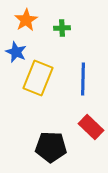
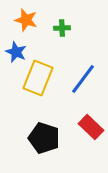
orange star: rotated 25 degrees counterclockwise
blue line: rotated 36 degrees clockwise
black pentagon: moved 7 px left, 9 px up; rotated 16 degrees clockwise
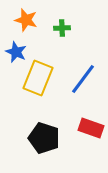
red rectangle: moved 1 px down; rotated 25 degrees counterclockwise
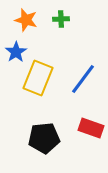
green cross: moved 1 px left, 9 px up
blue star: rotated 15 degrees clockwise
black pentagon: rotated 24 degrees counterclockwise
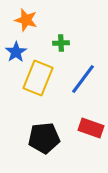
green cross: moved 24 px down
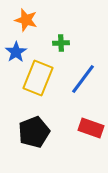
black pentagon: moved 10 px left, 6 px up; rotated 16 degrees counterclockwise
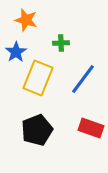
black pentagon: moved 3 px right, 2 px up
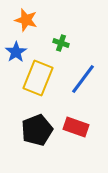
green cross: rotated 21 degrees clockwise
red rectangle: moved 15 px left, 1 px up
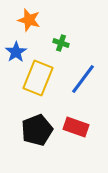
orange star: moved 3 px right
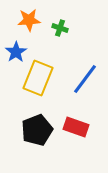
orange star: rotated 20 degrees counterclockwise
green cross: moved 1 px left, 15 px up
blue line: moved 2 px right
